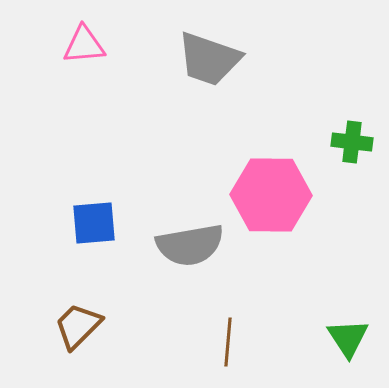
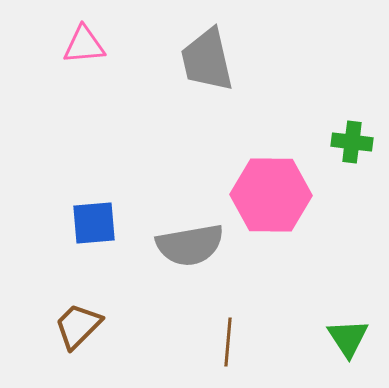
gray trapezoid: moved 2 px left, 1 px down; rotated 58 degrees clockwise
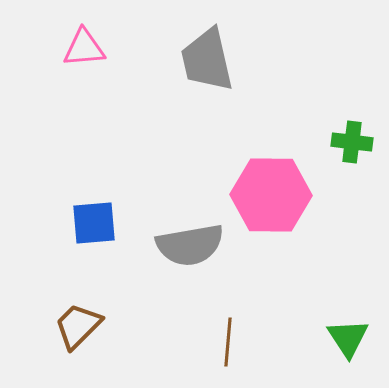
pink triangle: moved 3 px down
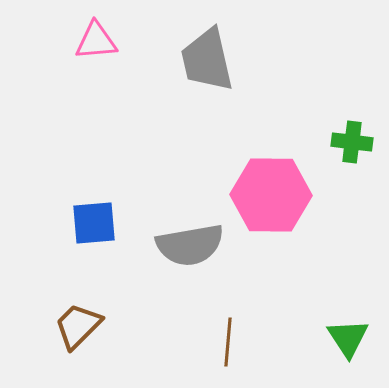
pink triangle: moved 12 px right, 7 px up
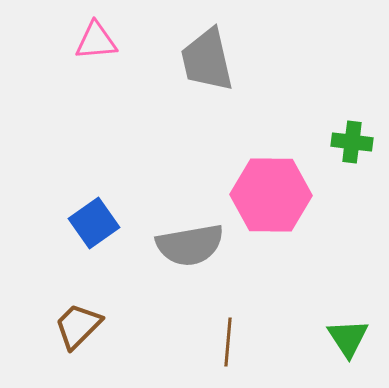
blue square: rotated 30 degrees counterclockwise
